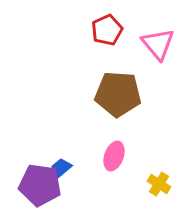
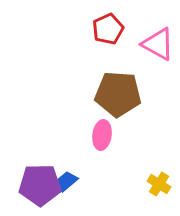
red pentagon: moved 1 px right, 1 px up
pink triangle: rotated 21 degrees counterclockwise
pink ellipse: moved 12 px left, 21 px up; rotated 12 degrees counterclockwise
blue trapezoid: moved 6 px right, 13 px down
purple pentagon: rotated 9 degrees counterclockwise
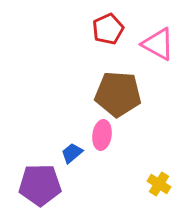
blue trapezoid: moved 5 px right, 28 px up
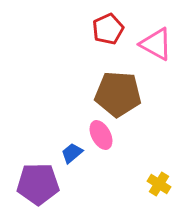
pink triangle: moved 2 px left
pink ellipse: moved 1 px left; rotated 36 degrees counterclockwise
purple pentagon: moved 2 px left, 1 px up
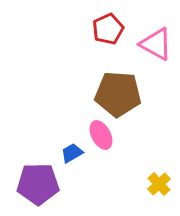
blue trapezoid: rotated 10 degrees clockwise
yellow cross: rotated 15 degrees clockwise
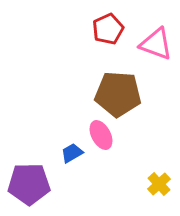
pink triangle: rotated 9 degrees counterclockwise
purple pentagon: moved 9 px left
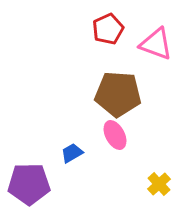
pink ellipse: moved 14 px right
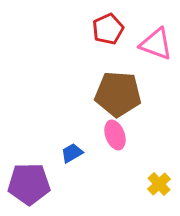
pink ellipse: rotated 8 degrees clockwise
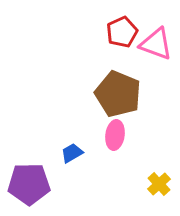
red pentagon: moved 14 px right, 3 px down
brown pentagon: rotated 18 degrees clockwise
pink ellipse: rotated 28 degrees clockwise
